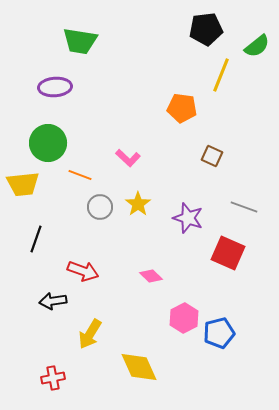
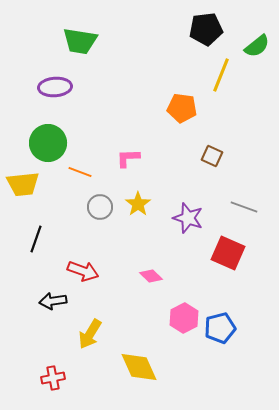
pink L-shape: rotated 135 degrees clockwise
orange line: moved 3 px up
blue pentagon: moved 1 px right, 5 px up
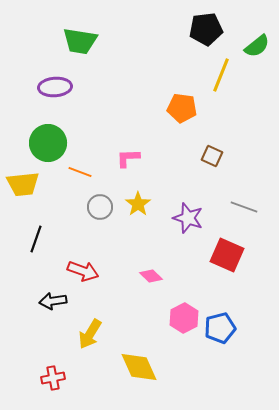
red square: moved 1 px left, 2 px down
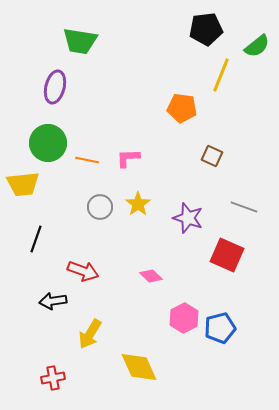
purple ellipse: rotated 72 degrees counterclockwise
orange line: moved 7 px right, 12 px up; rotated 10 degrees counterclockwise
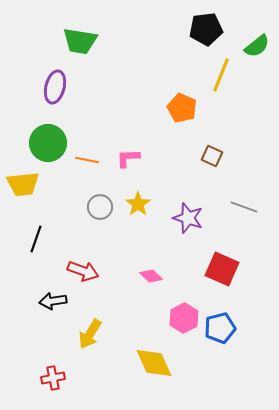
orange pentagon: rotated 16 degrees clockwise
red square: moved 5 px left, 14 px down
yellow diamond: moved 15 px right, 4 px up
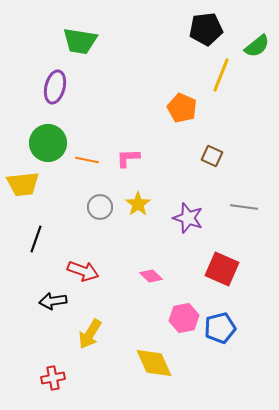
gray line: rotated 12 degrees counterclockwise
pink hexagon: rotated 16 degrees clockwise
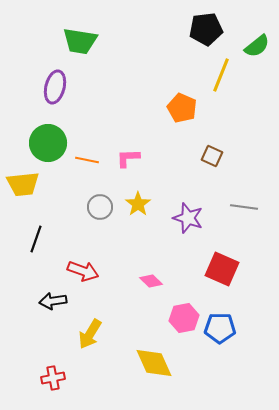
pink diamond: moved 5 px down
blue pentagon: rotated 16 degrees clockwise
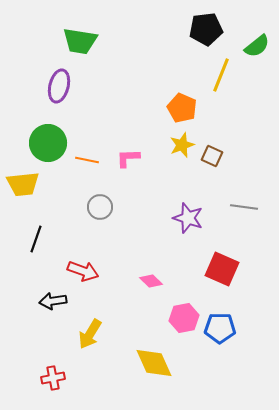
purple ellipse: moved 4 px right, 1 px up
yellow star: moved 44 px right, 59 px up; rotated 15 degrees clockwise
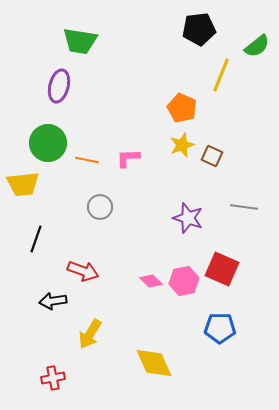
black pentagon: moved 7 px left
pink hexagon: moved 37 px up
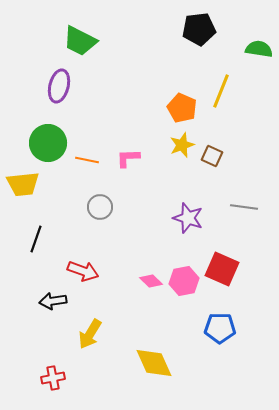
green trapezoid: rotated 18 degrees clockwise
green semicircle: moved 2 px right, 3 px down; rotated 132 degrees counterclockwise
yellow line: moved 16 px down
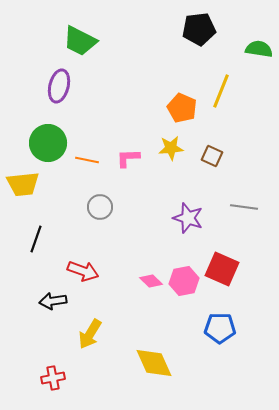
yellow star: moved 11 px left, 3 px down; rotated 15 degrees clockwise
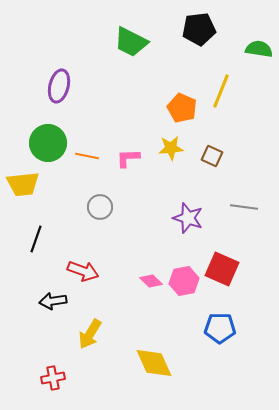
green trapezoid: moved 51 px right, 1 px down
orange line: moved 4 px up
